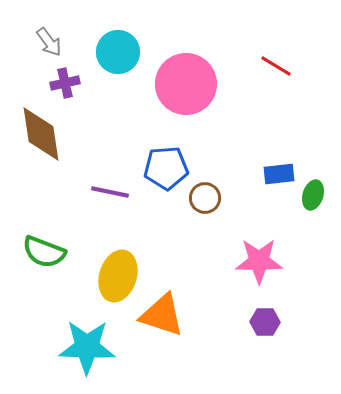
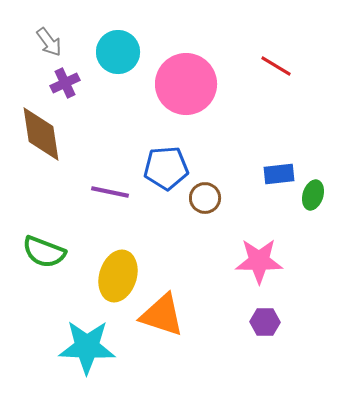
purple cross: rotated 12 degrees counterclockwise
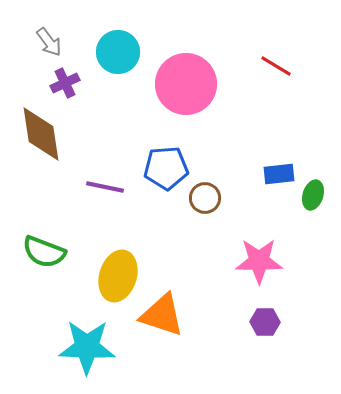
purple line: moved 5 px left, 5 px up
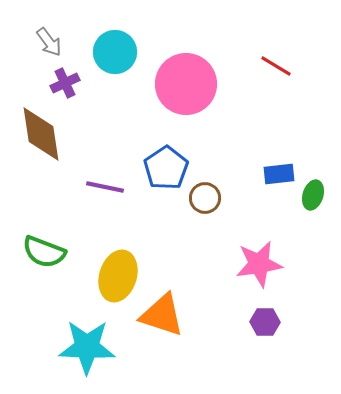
cyan circle: moved 3 px left
blue pentagon: rotated 30 degrees counterclockwise
pink star: moved 3 px down; rotated 9 degrees counterclockwise
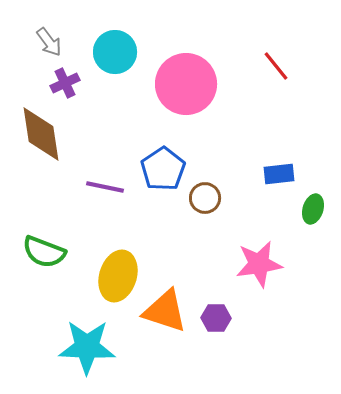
red line: rotated 20 degrees clockwise
blue pentagon: moved 3 px left, 1 px down
green ellipse: moved 14 px down
orange triangle: moved 3 px right, 4 px up
purple hexagon: moved 49 px left, 4 px up
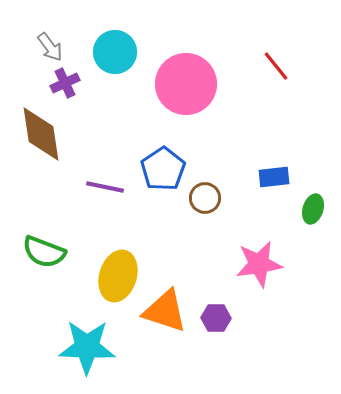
gray arrow: moved 1 px right, 5 px down
blue rectangle: moved 5 px left, 3 px down
